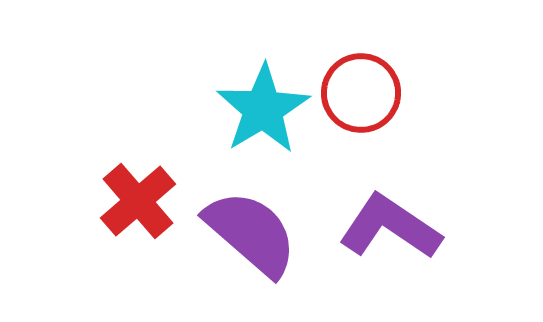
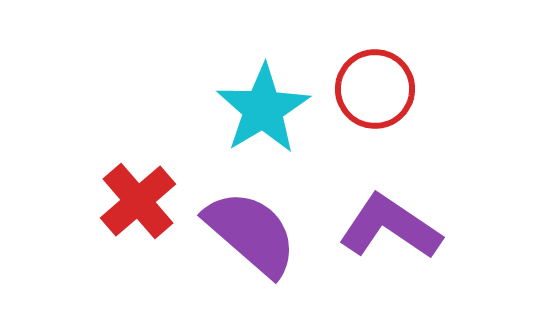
red circle: moved 14 px right, 4 px up
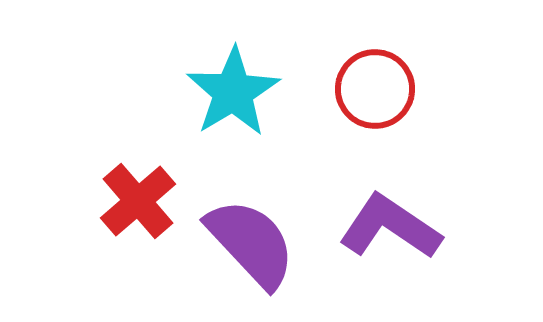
cyan star: moved 30 px left, 17 px up
purple semicircle: moved 10 px down; rotated 6 degrees clockwise
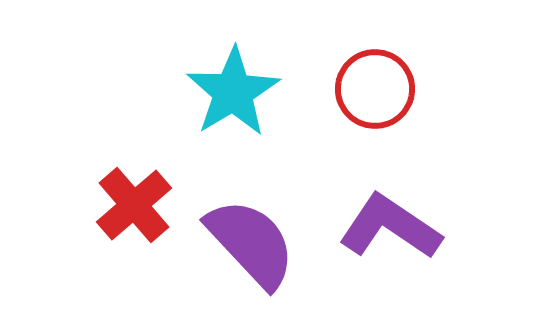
red cross: moved 4 px left, 4 px down
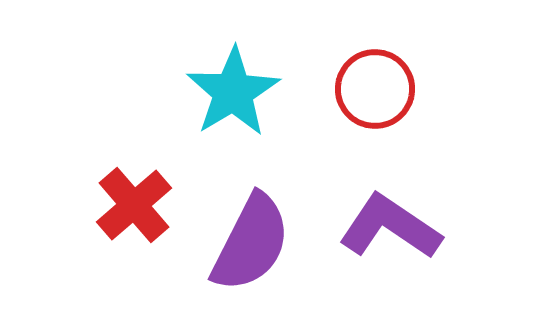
purple semicircle: rotated 70 degrees clockwise
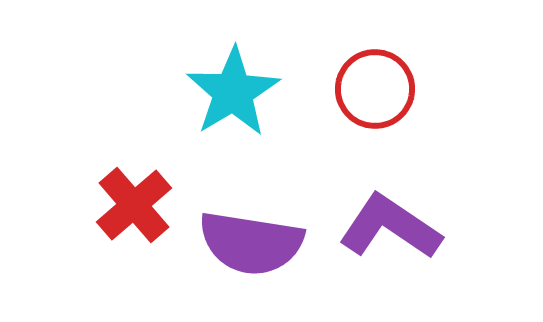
purple semicircle: rotated 72 degrees clockwise
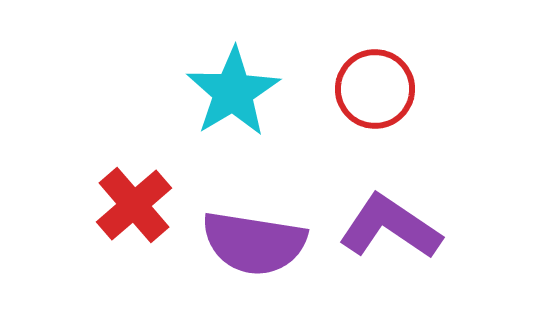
purple semicircle: moved 3 px right
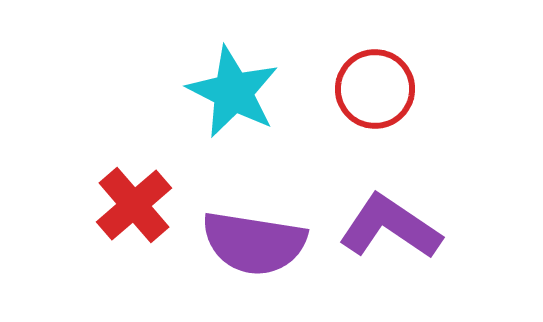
cyan star: rotated 14 degrees counterclockwise
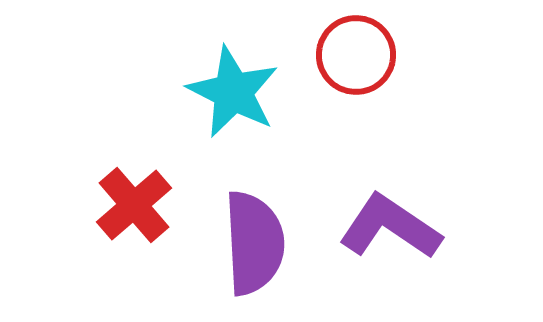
red circle: moved 19 px left, 34 px up
purple semicircle: rotated 102 degrees counterclockwise
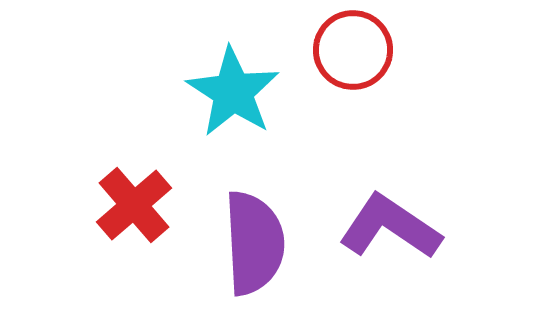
red circle: moved 3 px left, 5 px up
cyan star: rotated 6 degrees clockwise
